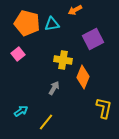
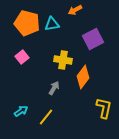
pink square: moved 4 px right, 3 px down
orange diamond: rotated 15 degrees clockwise
yellow line: moved 5 px up
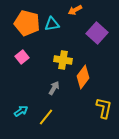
purple square: moved 4 px right, 6 px up; rotated 20 degrees counterclockwise
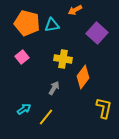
cyan triangle: moved 1 px down
yellow cross: moved 1 px up
cyan arrow: moved 3 px right, 2 px up
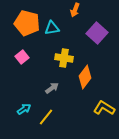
orange arrow: rotated 40 degrees counterclockwise
cyan triangle: moved 3 px down
yellow cross: moved 1 px right, 1 px up
orange diamond: moved 2 px right
gray arrow: moved 2 px left; rotated 24 degrees clockwise
yellow L-shape: rotated 70 degrees counterclockwise
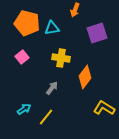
purple square: rotated 30 degrees clockwise
yellow cross: moved 3 px left
gray arrow: rotated 16 degrees counterclockwise
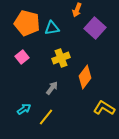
orange arrow: moved 2 px right
purple square: moved 2 px left, 5 px up; rotated 30 degrees counterclockwise
yellow cross: rotated 30 degrees counterclockwise
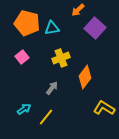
orange arrow: moved 1 px right; rotated 24 degrees clockwise
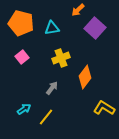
orange pentagon: moved 6 px left
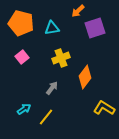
orange arrow: moved 1 px down
purple square: rotated 30 degrees clockwise
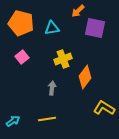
purple square: rotated 30 degrees clockwise
yellow cross: moved 2 px right, 1 px down
gray arrow: rotated 32 degrees counterclockwise
cyan arrow: moved 11 px left, 12 px down
yellow line: moved 1 px right, 2 px down; rotated 42 degrees clockwise
